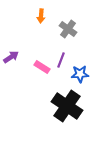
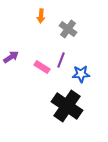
blue star: moved 1 px right
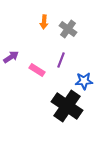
orange arrow: moved 3 px right, 6 px down
pink rectangle: moved 5 px left, 3 px down
blue star: moved 3 px right, 7 px down
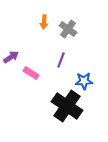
pink rectangle: moved 6 px left, 3 px down
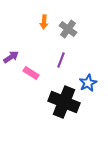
blue star: moved 4 px right, 2 px down; rotated 24 degrees counterclockwise
black cross: moved 3 px left, 4 px up; rotated 12 degrees counterclockwise
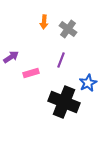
pink rectangle: rotated 49 degrees counterclockwise
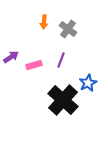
pink rectangle: moved 3 px right, 8 px up
black cross: moved 1 px left, 2 px up; rotated 20 degrees clockwise
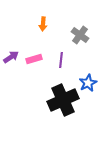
orange arrow: moved 1 px left, 2 px down
gray cross: moved 12 px right, 6 px down
purple line: rotated 14 degrees counterclockwise
pink rectangle: moved 6 px up
black cross: rotated 24 degrees clockwise
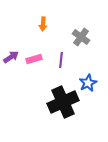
gray cross: moved 1 px right, 2 px down
black cross: moved 2 px down
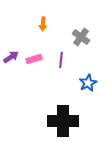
black cross: moved 19 px down; rotated 24 degrees clockwise
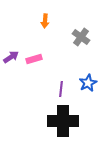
orange arrow: moved 2 px right, 3 px up
purple line: moved 29 px down
